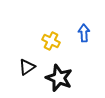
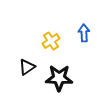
yellow cross: rotated 30 degrees clockwise
black star: rotated 20 degrees counterclockwise
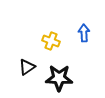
yellow cross: rotated 36 degrees counterclockwise
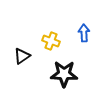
black triangle: moved 5 px left, 11 px up
black star: moved 5 px right, 4 px up
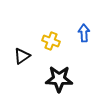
black star: moved 5 px left, 5 px down
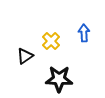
yellow cross: rotated 24 degrees clockwise
black triangle: moved 3 px right
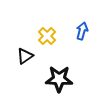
blue arrow: moved 2 px left, 2 px up; rotated 18 degrees clockwise
yellow cross: moved 4 px left, 5 px up
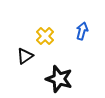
yellow cross: moved 2 px left
black star: rotated 16 degrees clockwise
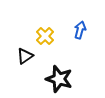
blue arrow: moved 2 px left, 1 px up
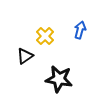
black star: rotated 8 degrees counterclockwise
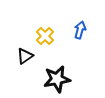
black star: moved 2 px left; rotated 20 degrees counterclockwise
